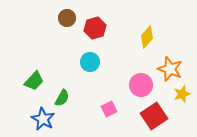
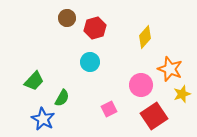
yellow diamond: moved 2 px left
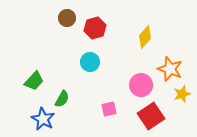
green semicircle: moved 1 px down
pink square: rotated 14 degrees clockwise
red square: moved 3 px left
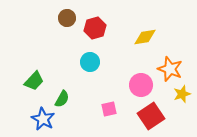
yellow diamond: rotated 40 degrees clockwise
